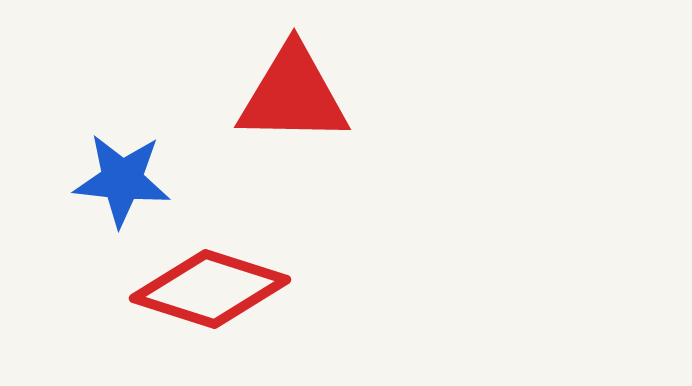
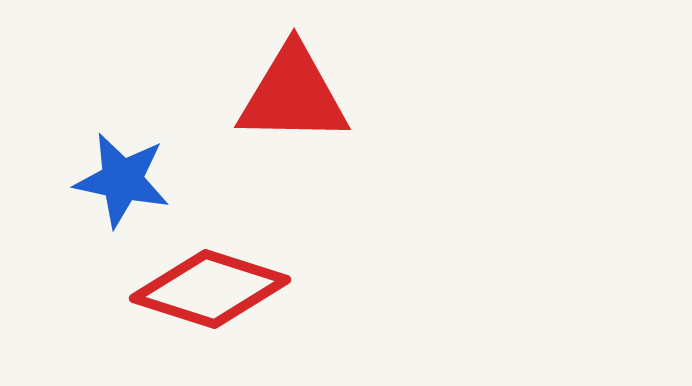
blue star: rotated 6 degrees clockwise
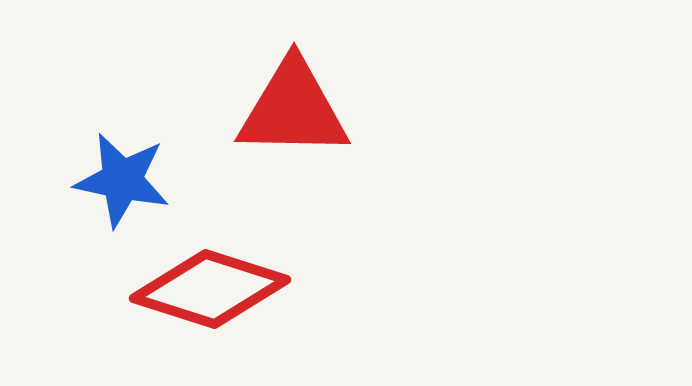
red triangle: moved 14 px down
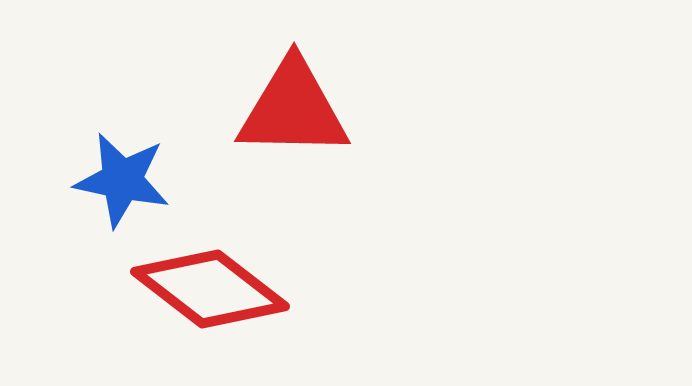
red diamond: rotated 20 degrees clockwise
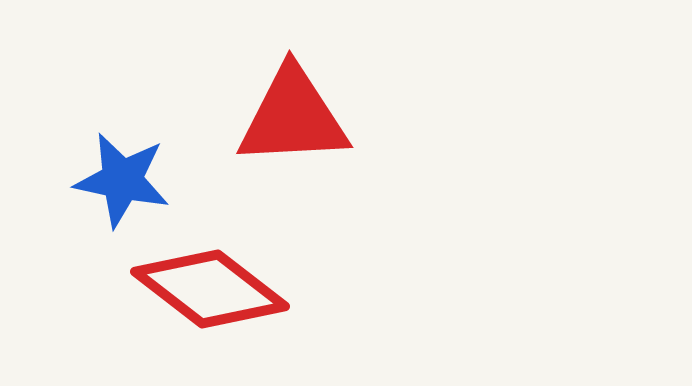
red triangle: moved 8 px down; rotated 4 degrees counterclockwise
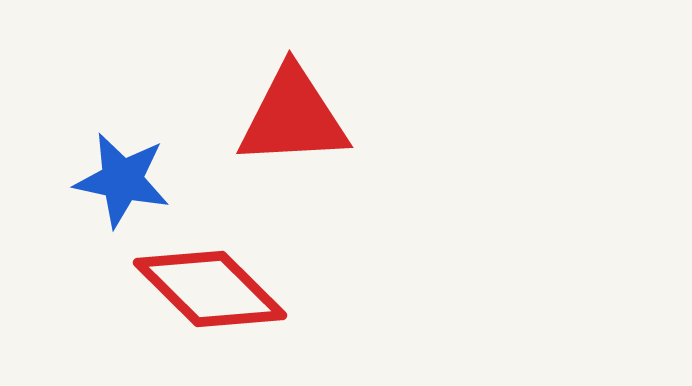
red diamond: rotated 7 degrees clockwise
